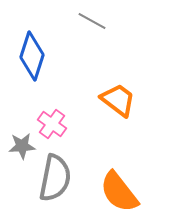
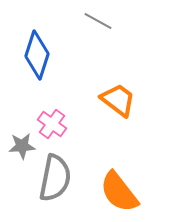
gray line: moved 6 px right
blue diamond: moved 5 px right, 1 px up
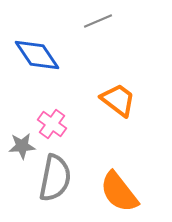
gray line: rotated 52 degrees counterclockwise
blue diamond: rotated 51 degrees counterclockwise
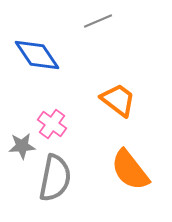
orange semicircle: moved 11 px right, 22 px up
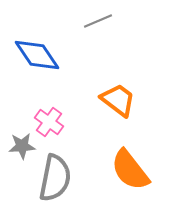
pink cross: moved 3 px left, 2 px up
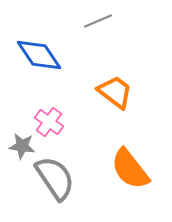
blue diamond: moved 2 px right
orange trapezoid: moved 3 px left, 8 px up
gray star: rotated 12 degrees clockwise
orange semicircle: moved 1 px up
gray semicircle: rotated 45 degrees counterclockwise
